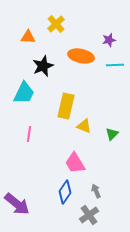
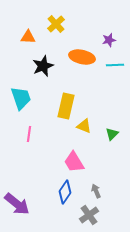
orange ellipse: moved 1 px right, 1 px down
cyan trapezoid: moved 3 px left, 5 px down; rotated 45 degrees counterclockwise
pink trapezoid: moved 1 px left, 1 px up
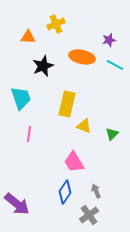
yellow cross: rotated 18 degrees clockwise
cyan line: rotated 30 degrees clockwise
yellow rectangle: moved 1 px right, 2 px up
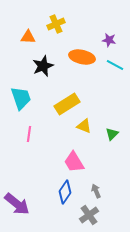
purple star: rotated 24 degrees clockwise
yellow rectangle: rotated 45 degrees clockwise
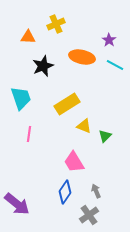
purple star: rotated 24 degrees clockwise
green triangle: moved 7 px left, 2 px down
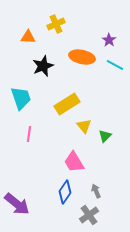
yellow triangle: rotated 28 degrees clockwise
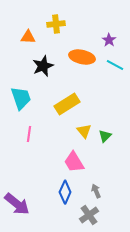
yellow cross: rotated 18 degrees clockwise
yellow triangle: moved 5 px down
blue diamond: rotated 10 degrees counterclockwise
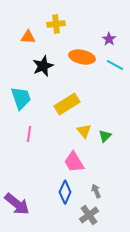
purple star: moved 1 px up
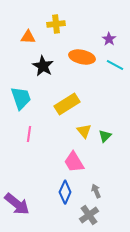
black star: rotated 20 degrees counterclockwise
